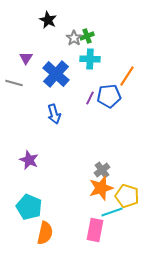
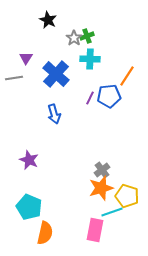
gray line: moved 5 px up; rotated 24 degrees counterclockwise
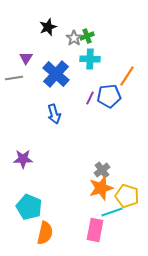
black star: moved 7 px down; rotated 24 degrees clockwise
purple star: moved 6 px left, 1 px up; rotated 24 degrees counterclockwise
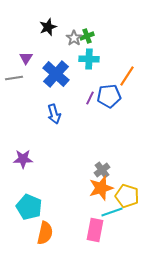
cyan cross: moved 1 px left
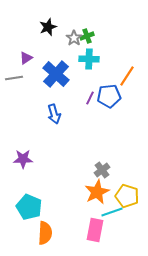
purple triangle: rotated 24 degrees clockwise
orange star: moved 4 px left, 4 px down; rotated 10 degrees counterclockwise
orange semicircle: rotated 10 degrees counterclockwise
